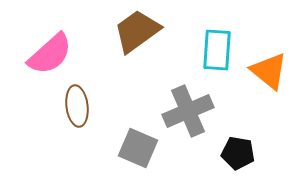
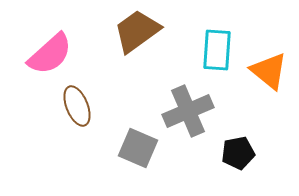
brown ellipse: rotated 15 degrees counterclockwise
black pentagon: rotated 20 degrees counterclockwise
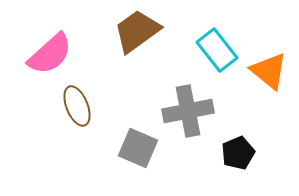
cyan rectangle: rotated 42 degrees counterclockwise
gray cross: rotated 12 degrees clockwise
black pentagon: rotated 12 degrees counterclockwise
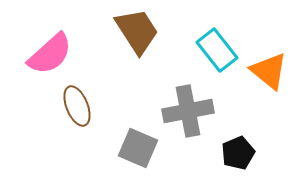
brown trapezoid: rotated 93 degrees clockwise
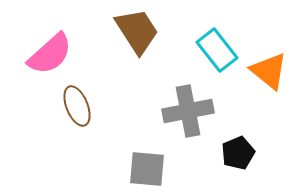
gray square: moved 9 px right, 21 px down; rotated 18 degrees counterclockwise
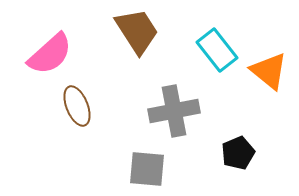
gray cross: moved 14 px left
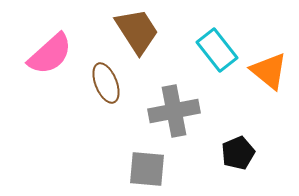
brown ellipse: moved 29 px right, 23 px up
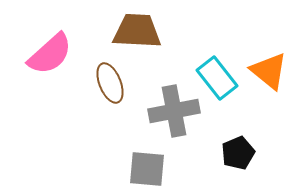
brown trapezoid: rotated 54 degrees counterclockwise
cyan rectangle: moved 28 px down
brown ellipse: moved 4 px right
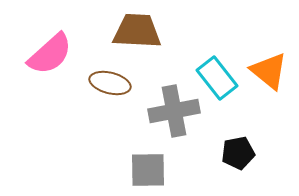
brown ellipse: rotated 54 degrees counterclockwise
black pentagon: rotated 12 degrees clockwise
gray square: moved 1 px right, 1 px down; rotated 6 degrees counterclockwise
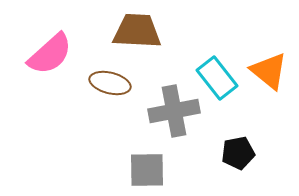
gray square: moved 1 px left
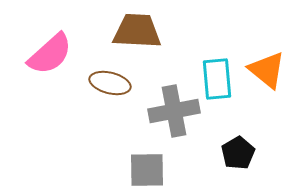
orange triangle: moved 2 px left, 1 px up
cyan rectangle: moved 1 px down; rotated 33 degrees clockwise
black pentagon: rotated 20 degrees counterclockwise
